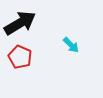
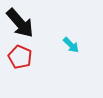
black arrow: rotated 80 degrees clockwise
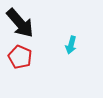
cyan arrow: rotated 60 degrees clockwise
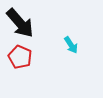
cyan arrow: rotated 48 degrees counterclockwise
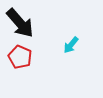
cyan arrow: rotated 72 degrees clockwise
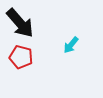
red pentagon: moved 1 px right; rotated 10 degrees counterclockwise
